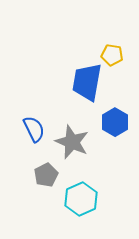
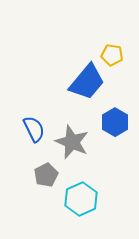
blue trapezoid: rotated 150 degrees counterclockwise
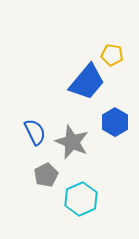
blue semicircle: moved 1 px right, 3 px down
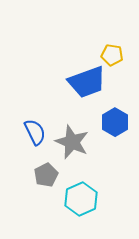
blue trapezoid: rotated 30 degrees clockwise
